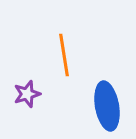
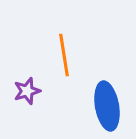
purple star: moved 3 px up
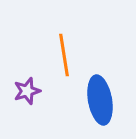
blue ellipse: moved 7 px left, 6 px up
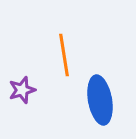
purple star: moved 5 px left, 1 px up
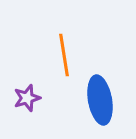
purple star: moved 5 px right, 8 px down
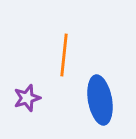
orange line: rotated 15 degrees clockwise
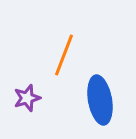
orange line: rotated 15 degrees clockwise
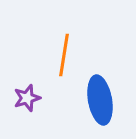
orange line: rotated 12 degrees counterclockwise
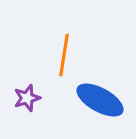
blue ellipse: rotated 51 degrees counterclockwise
